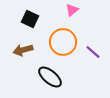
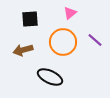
pink triangle: moved 2 px left, 3 px down
black square: rotated 30 degrees counterclockwise
purple line: moved 2 px right, 12 px up
black ellipse: rotated 15 degrees counterclockwise
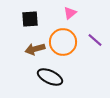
brown arrow: moved 12 px right, 1 px up
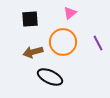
purple line: moved 3 px right, 3 px down; rotated 21 degrees clockwise
brown arrow: moved 2 px left, 3 px down
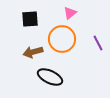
orange circle: moved 1 px left, 3 px up
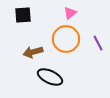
black square: moved 7 px left, 4 px up
orange circle: moved 4 px right
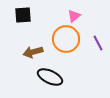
pink triangle: moved 4 px right, 3 px down
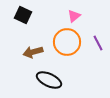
black square: rotated 30 degrees clockwise
orange circle: moved 1 px right, 3 px down
black ellipse: moved 1 px left, 3 px down
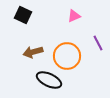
pink triangle: rotated 16 degrees clockwise
orange circle: moved 14 px down
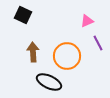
pink triangle: moved 13 px right, 5 px down
brown arrow: rotated 102 degrees clockwise
black ellipse: moved 2 px down
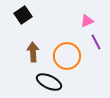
black square: rotated 30 degrees clockwise
purple line: moved 2 px left, 1 px up
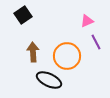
black ellipse: moved 2 px up
